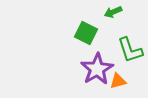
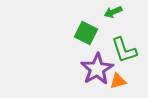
green L-shape: moved 6 px left
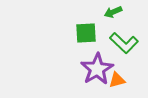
green square: rotated 30 degrees counterclockwise
green L-shape: moved 7 px up; rotated 28 degrees counterclockwise
orange triangle: moved 1 px left, 1 px up
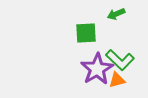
green arrow: moved 3 px right, 2 px down
green L-shape: moved 4 px left, 17 px down
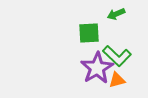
green square: moved 3 px right
green L-shape: moved 3 px left, 4 px up
purple star: moved 1 px up
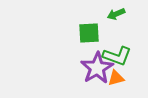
green L-shape: rotated 24 degrees counterclockwise
orange triangle: moved 1 px left, 2 px up
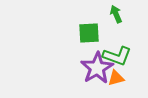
green arrow: rotated 90 degrees clockwise
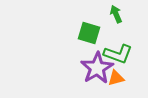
green square: rotated 20 degrees clockwise
green L-shape: moved 1 px right, 2 px up
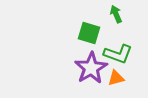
purple star: moved 6 px left
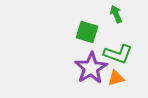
green square: moved 2 px left, 1 px up
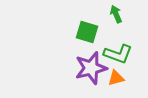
purple star: rotated 16 degrees clockwise
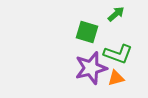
green arrow: rotated 72 degrees clockwise
